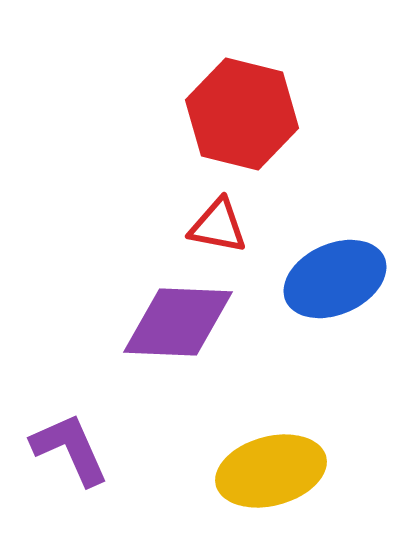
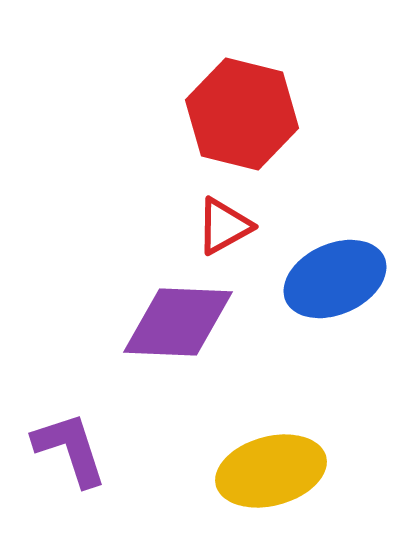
red triangle: moved 6 px right; rotated 40 degrees counterclockwise
purple L-shape: rotated 6 degrees clockwise
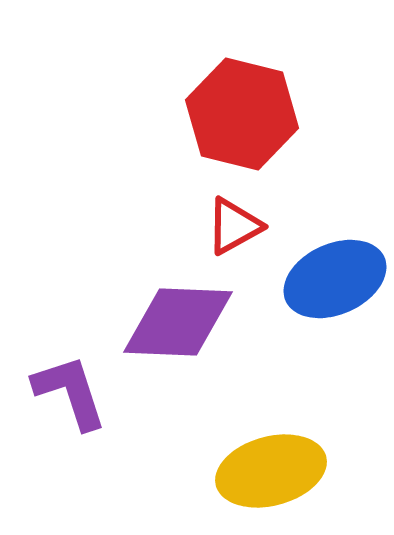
red triangle: moved 10 px right
purple L-shape: moved 57 px up
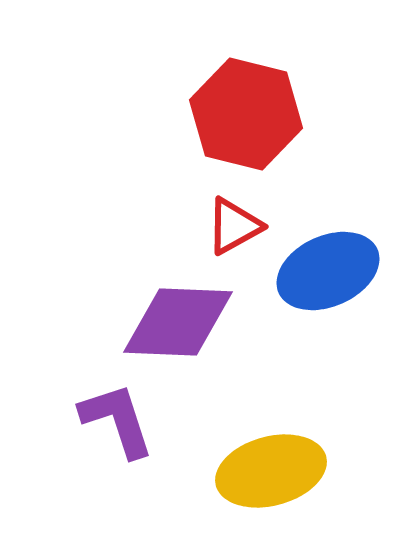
red hexagon: moved 4 px right
blue ellipse: moved 7 px left, 8 px up
purple L-shape: moved 47 px right, 28 px down
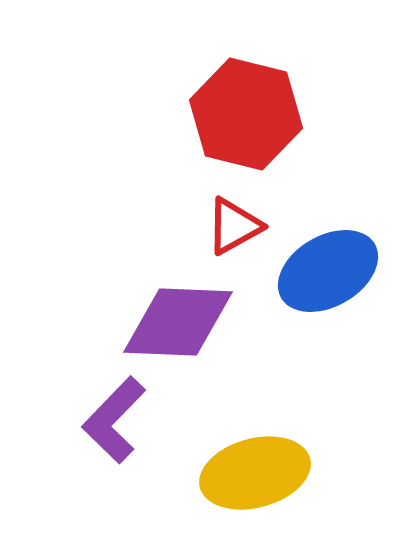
blue ellipse: rotated 6 degrees counterclockwise
purple L-shape: moved 3 px left; rotated 118 degrees counterclockwise
yellow ellipse: moved 16 px left, 2 px down
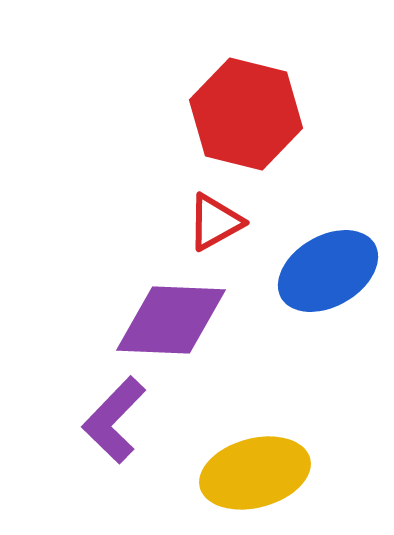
red triangle: moved 19 px left, 4 px up
purple diamond: moved 7 px left, 2 px up
